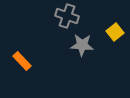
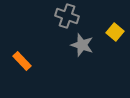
yellow square: rotated 12 degrees counterclockwise
gray star: rotated 15 degrees clockwise
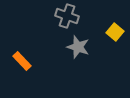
gray star: moved 4 px left, 2 px down
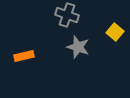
gray cross: moved 1 px up
orange rectangle: moved 2 px right, 5 px up; rotated 60 degrees counterclockwise
